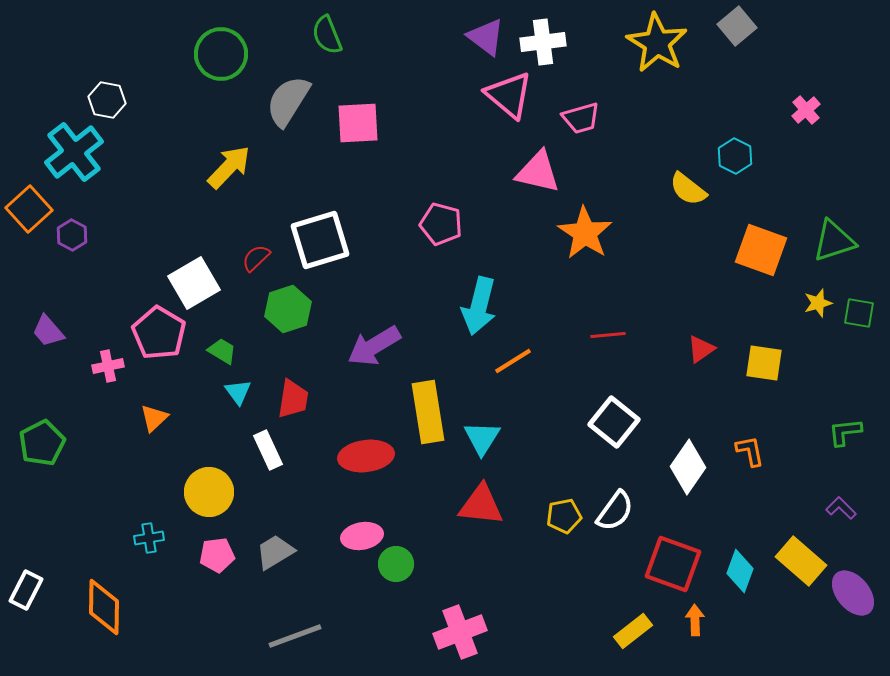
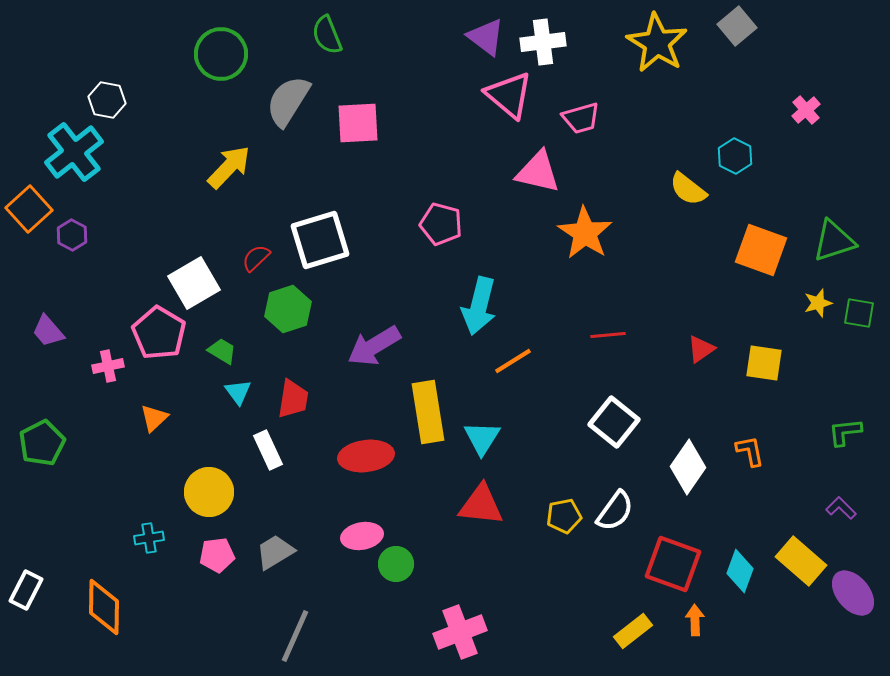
gray line at (295, 636): rotated 46 degrees counterclockwise
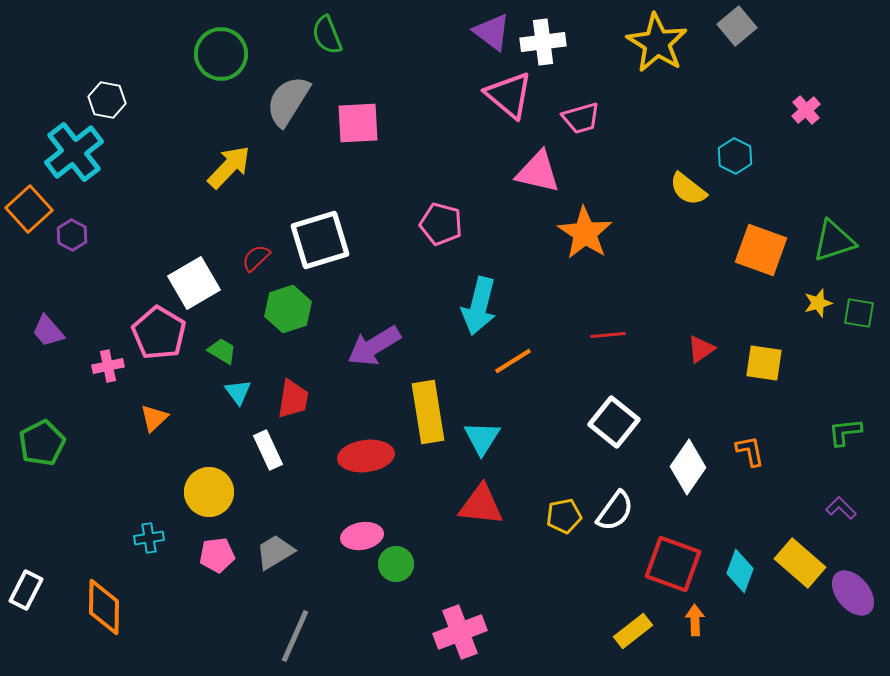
purple triangle at (486, 37): moved 6 px right, 5 px up
yellow rectangle at (801, 561): moved 1 px left, 2 px down
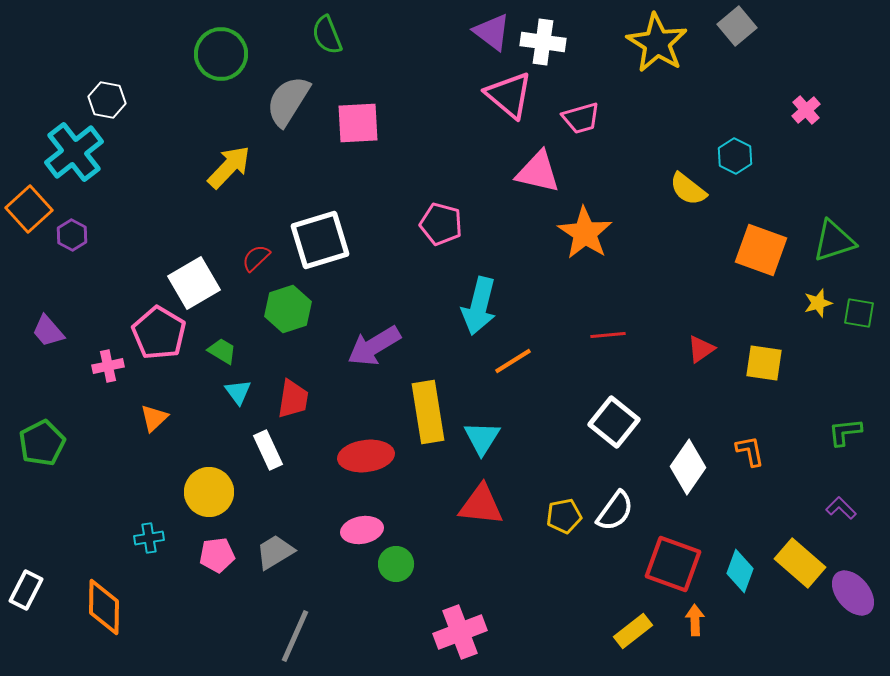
white cross at (543, 42): rotated 15 degrees clockwise
pink ellipse at (362, 536): moved 6 px up
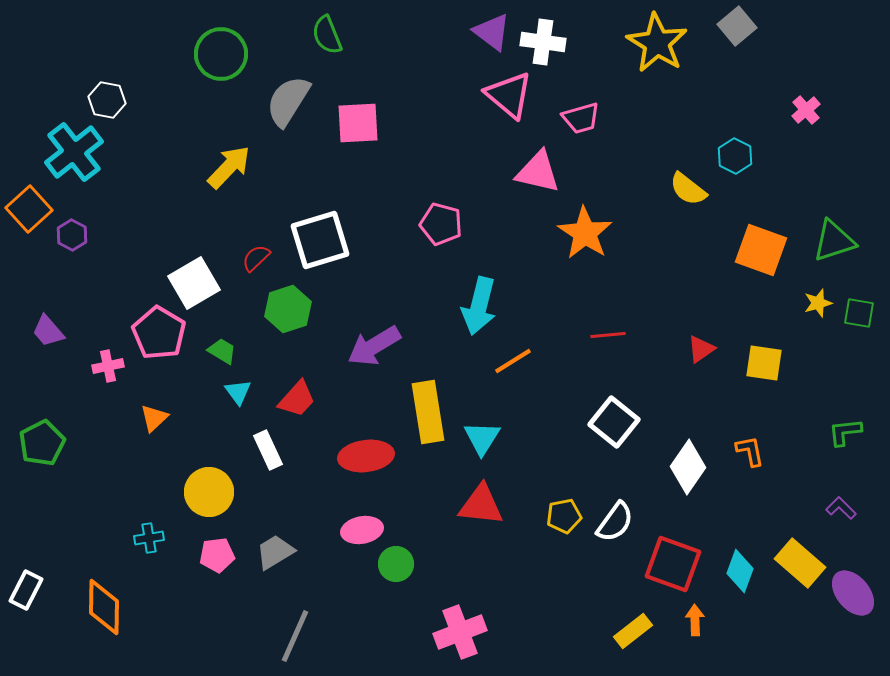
red trapezoid at (293, 399): moved 4 px right; rotated 33 degrees clockwise
white semicircle at (615, 511): moved 11 px down
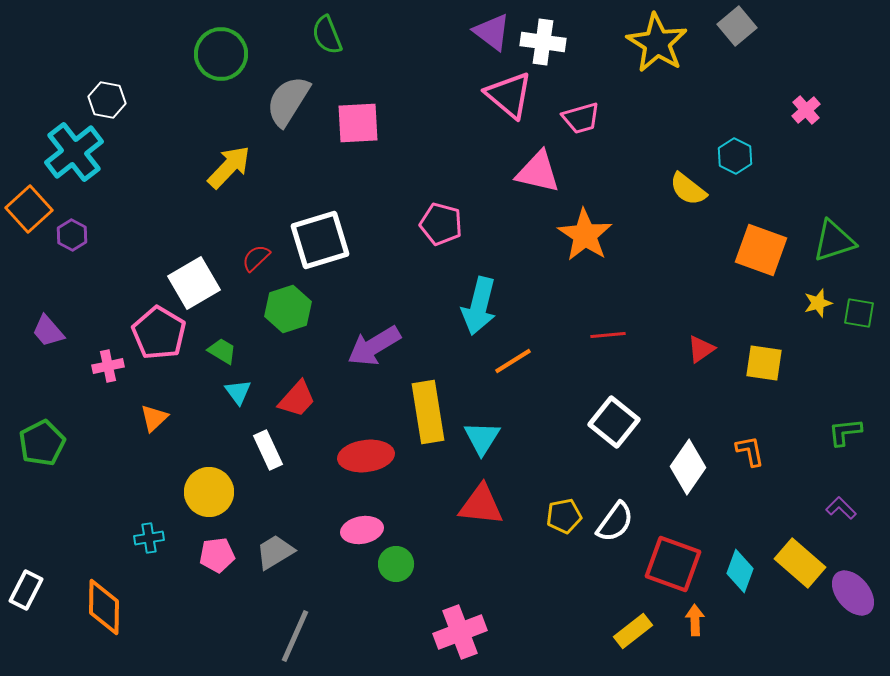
orange star at (585, 233): moved 2 px down
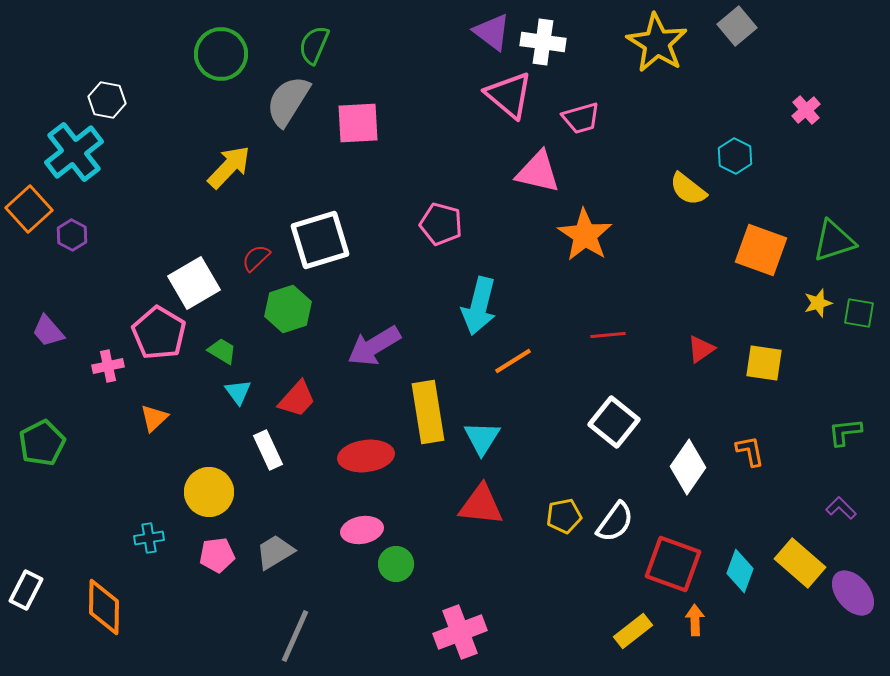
green semicircle at (327, 35): moved 13 px left, 10 px down; rotated 45 degrees clockwise
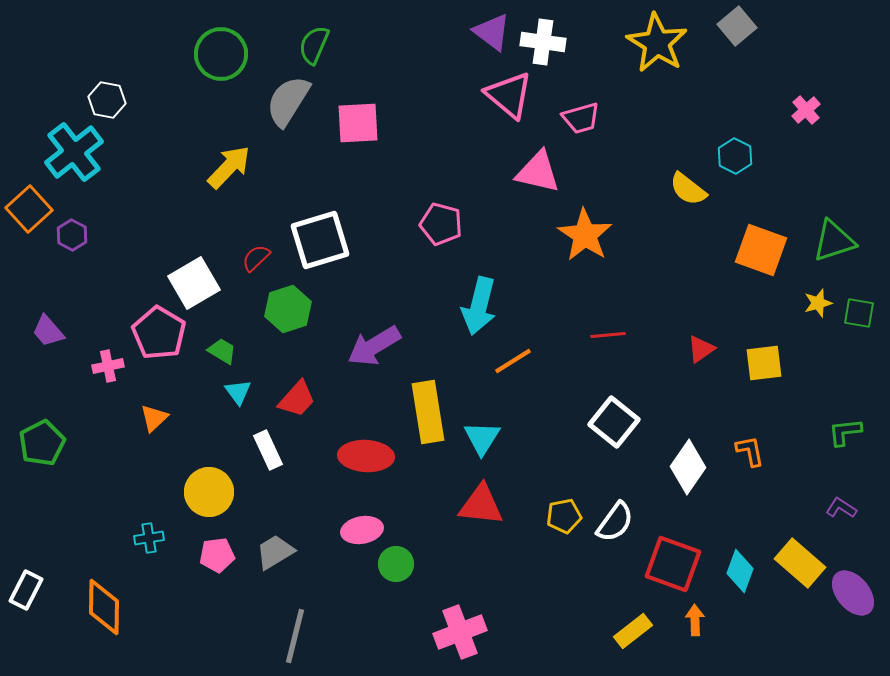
yellow square at (764, 363): rotated 15 degrees counterclockwise
red ellipse at (366, 456): rotated 10 degrees clockwise
purple L-shape at (841, 508): rotated 12 degrees counterclockwise
gray line at (295, 636): rotated 10 degrees counterclockwise
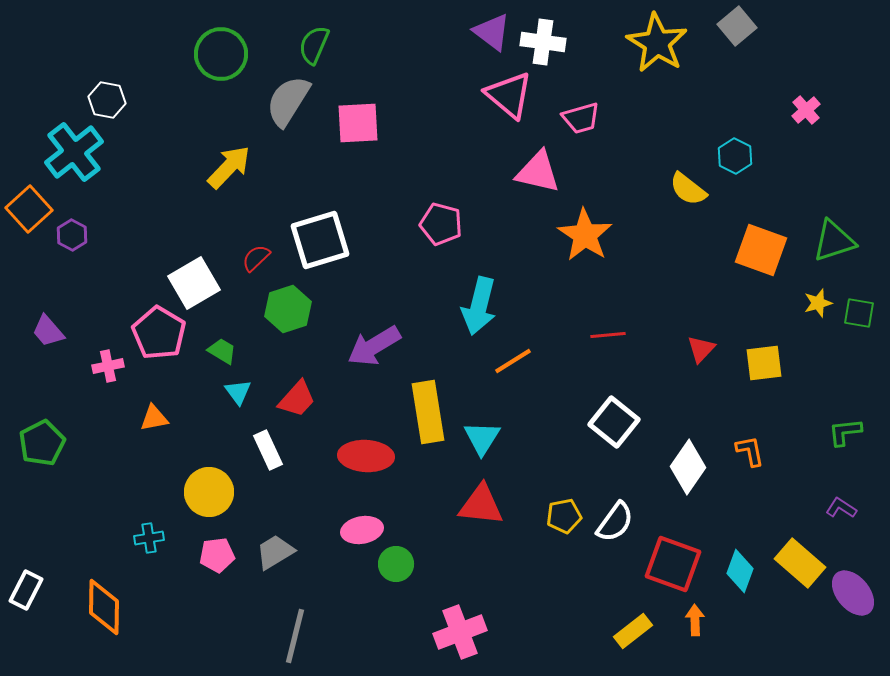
red triangle at (701, 349): rotated 12 degrees counterclockwise
orange triangle at (154, 418): rotated 32 degrees clockwise
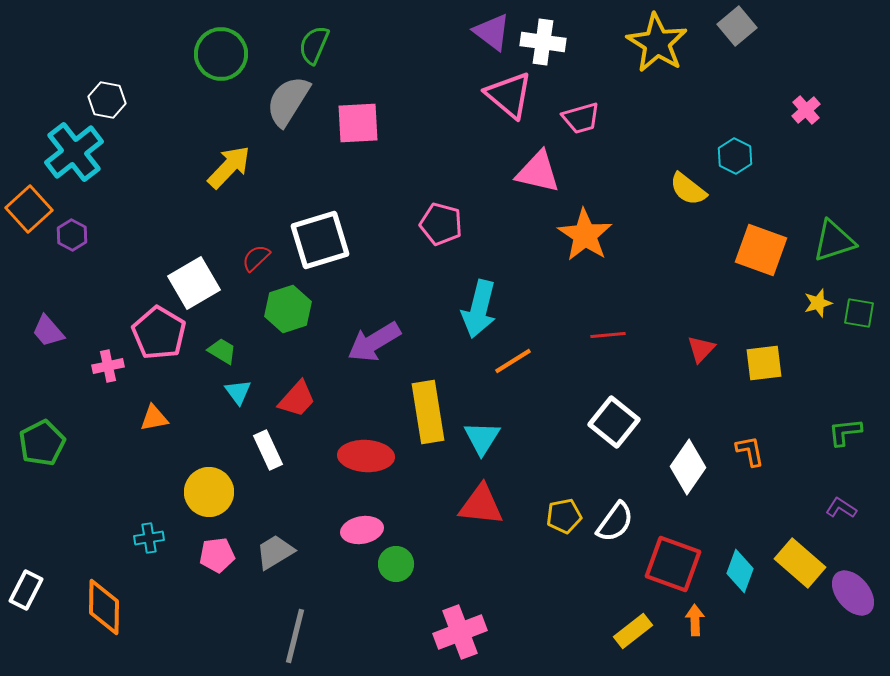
cyan arrow at (479, 306): moved 3 px down
purple arrow at (374, 346): moved 4 px up
